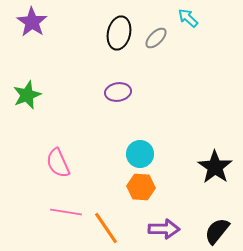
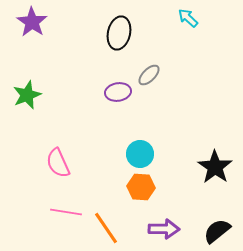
gray ellipse: moved 7 px left, 37 px down
black semicircle: rotated 12 degrees clockwise
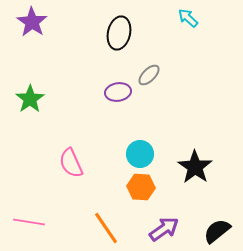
green star: moved 3 px right, 4 px down; rotated 12 degrees counterclockwise
pink semicircle: moved 13 px right
black star: moved 20 px left
pink line: moved 37 px left, 10 px down
purple arrow: rotated 36 degrees counterclockwise
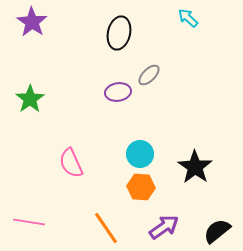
purple arrow: moved 2 px up
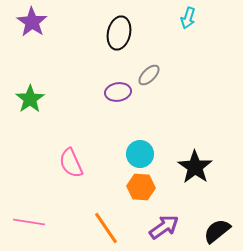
cyan arrow: rotated 115 degrees counterclockwise
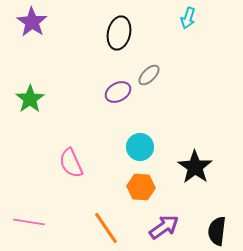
purple ellipse: rotated 20 degrees counterclockwise
cyan circle: moved 7 px up
black semicircle: rotated 44 degrees counterclockwise
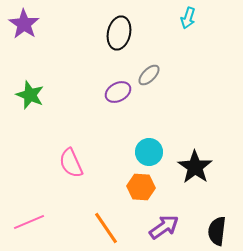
purple star: moved 8 px left, 2 px down
green star: moved 4 px up; rotated 16 degrees counterclockwise
cyan circle: moved 9 px right, 5 px down
pink line: rotated 32 degrees counterclockwise
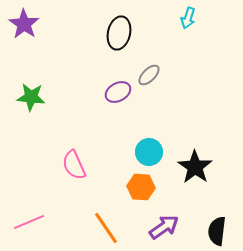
green star: moved 1 px right, 2 px down; rotated 16 degrees counterclockwise
pink semicircle: moved 3 px right, 2 px down
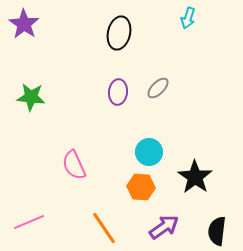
gray ellipse: moved 9 px right, 13 px down
purple ellipse: rotated 55 degrees counterclockwise
black star: moved 10 px down
orange line: moved 2 px left
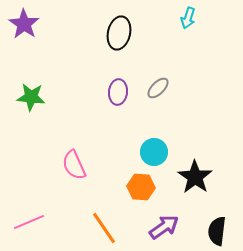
cyan circle: moved 5 px right
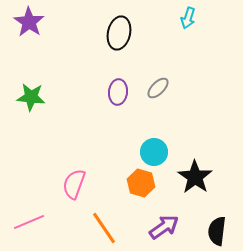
purple star: moved 5 px right, 2 px up
pink semicircle: moved 19 px down; rotated 44 degrees clockwise
orange hexagon: moved 4 px up; rotated 12 degrees clockwise
